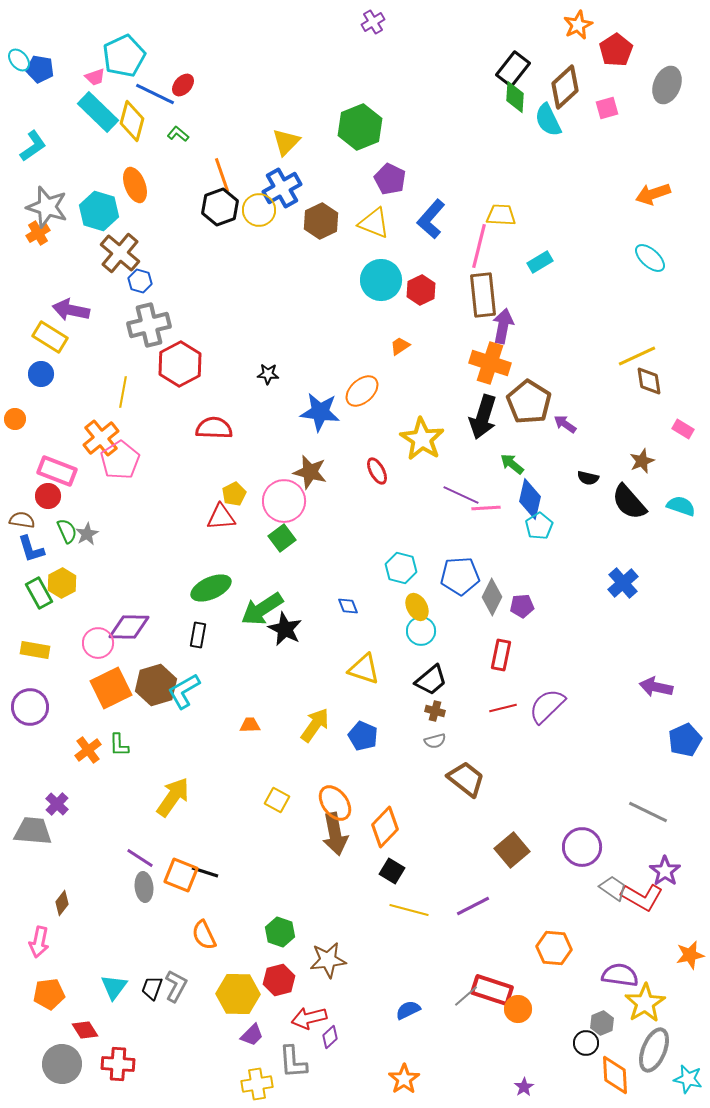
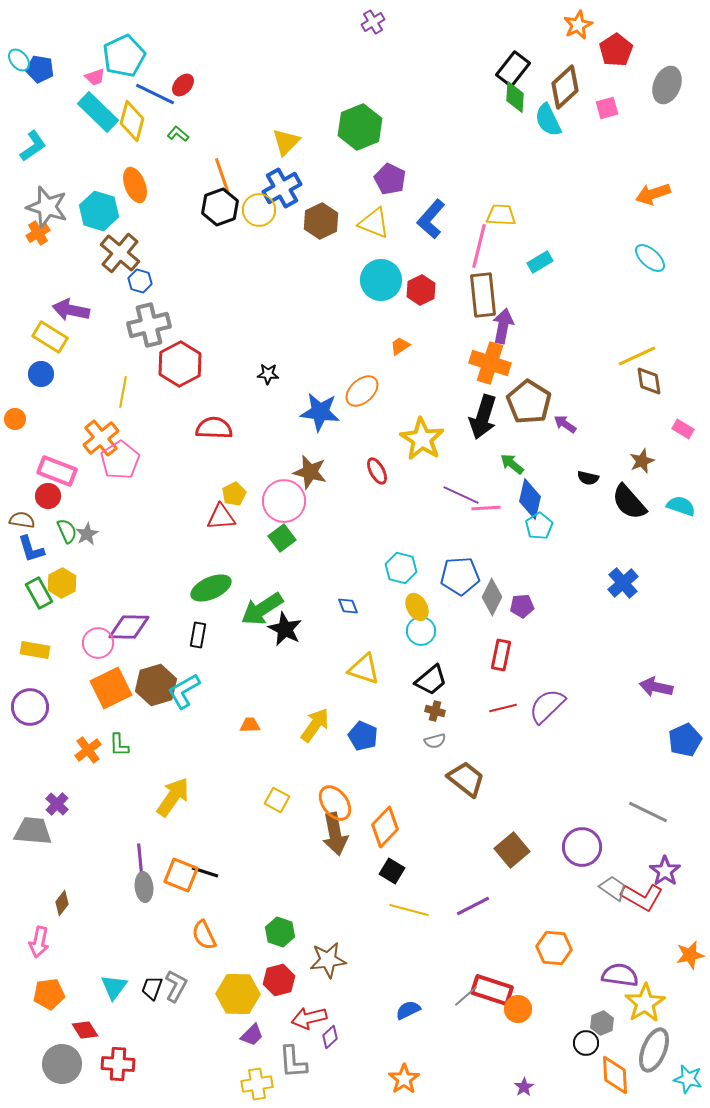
purple line at (140, 858): rotated 52 degrees clockwise
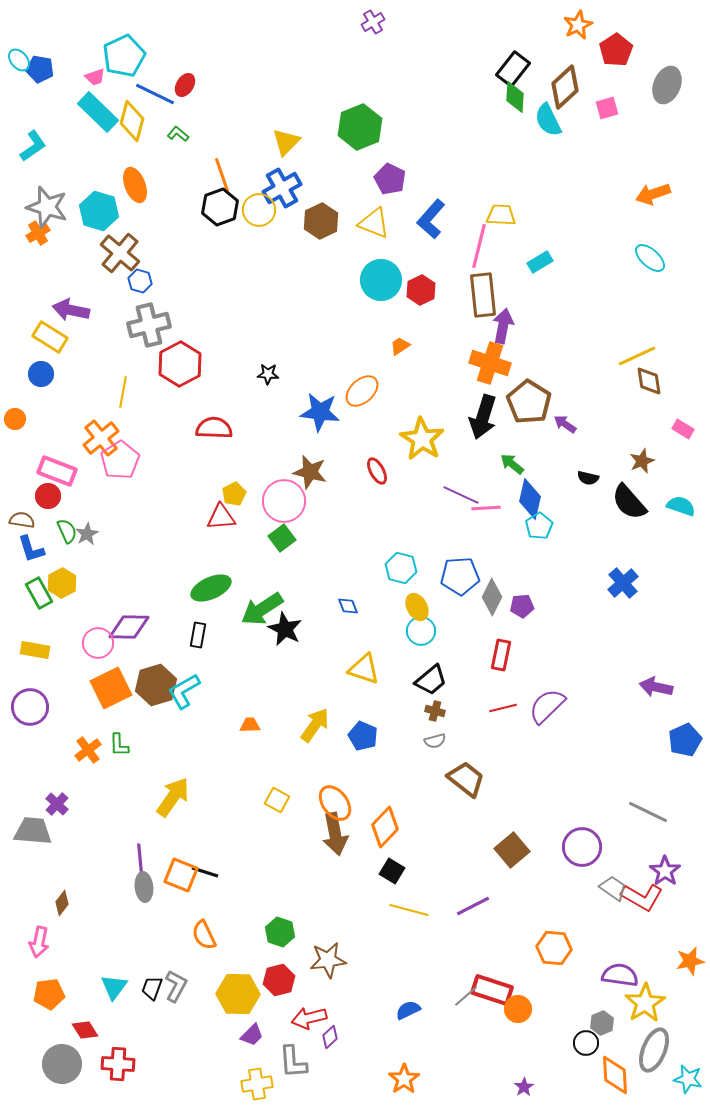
red ellipse at (183, 85): moved 2 px right; rotated 10 degrees counterclockwise
orange star at (690, 955): moved 6 px down
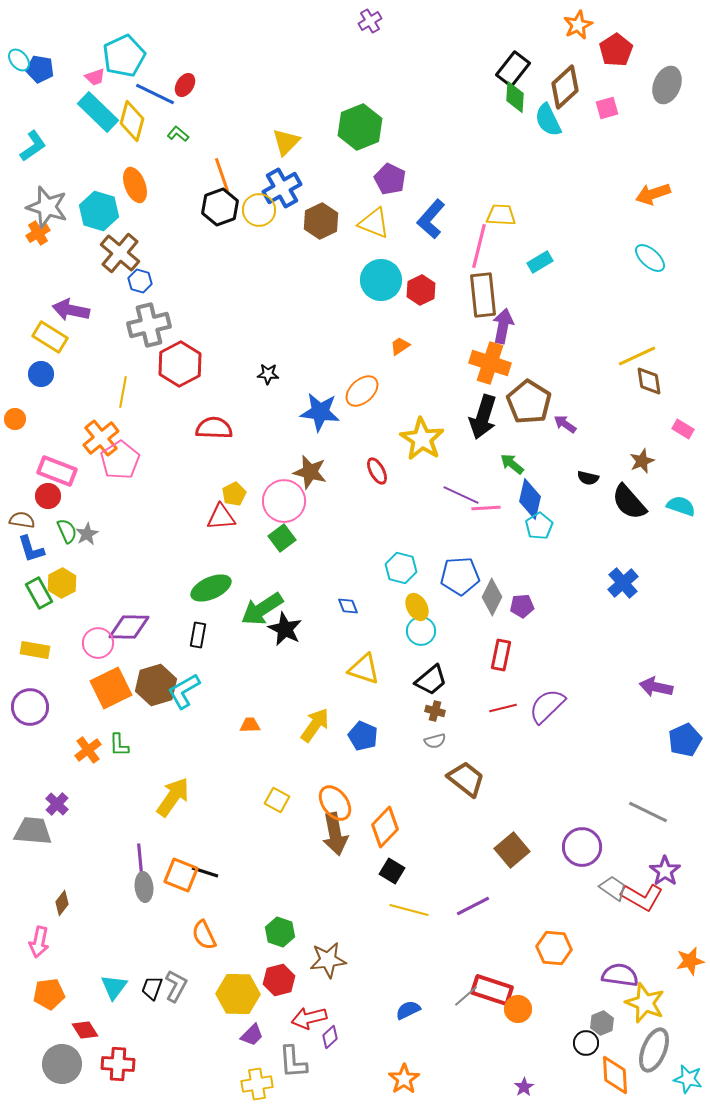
purple cross at (373, 22): moved 3 px left, 1 px up
yellow star at (645, 1003): rotated 18 degrees counterclockwise
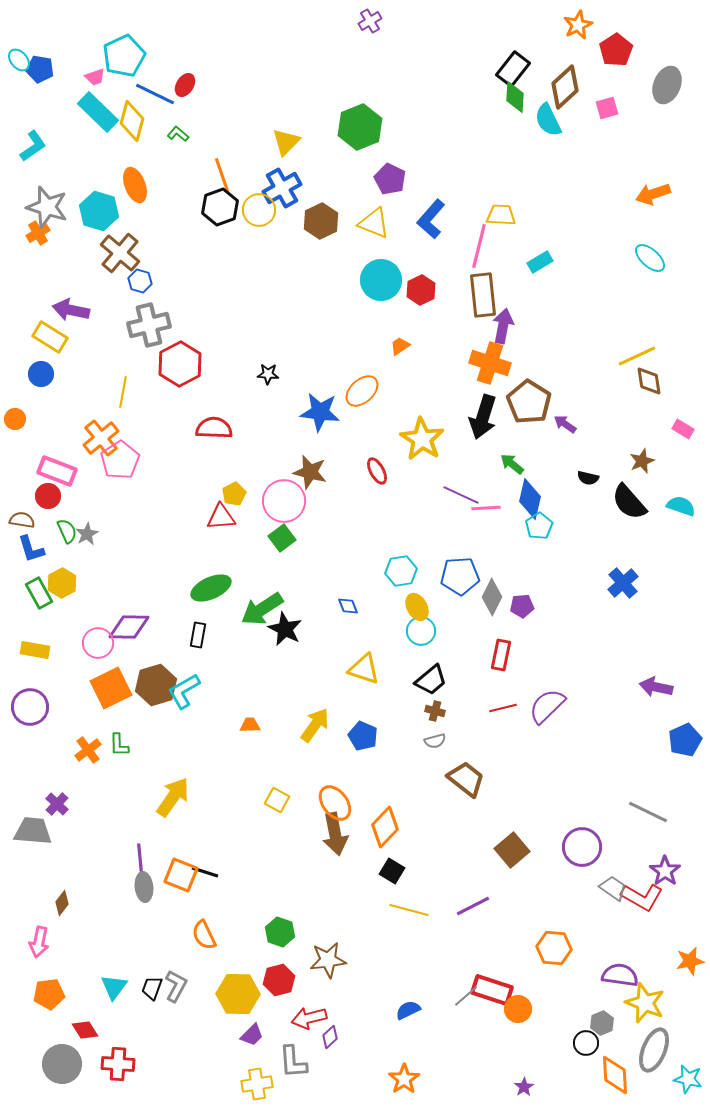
cyan hexagon at (401, 568): moved 3 px down; rotated 24 degrees counterclockwise
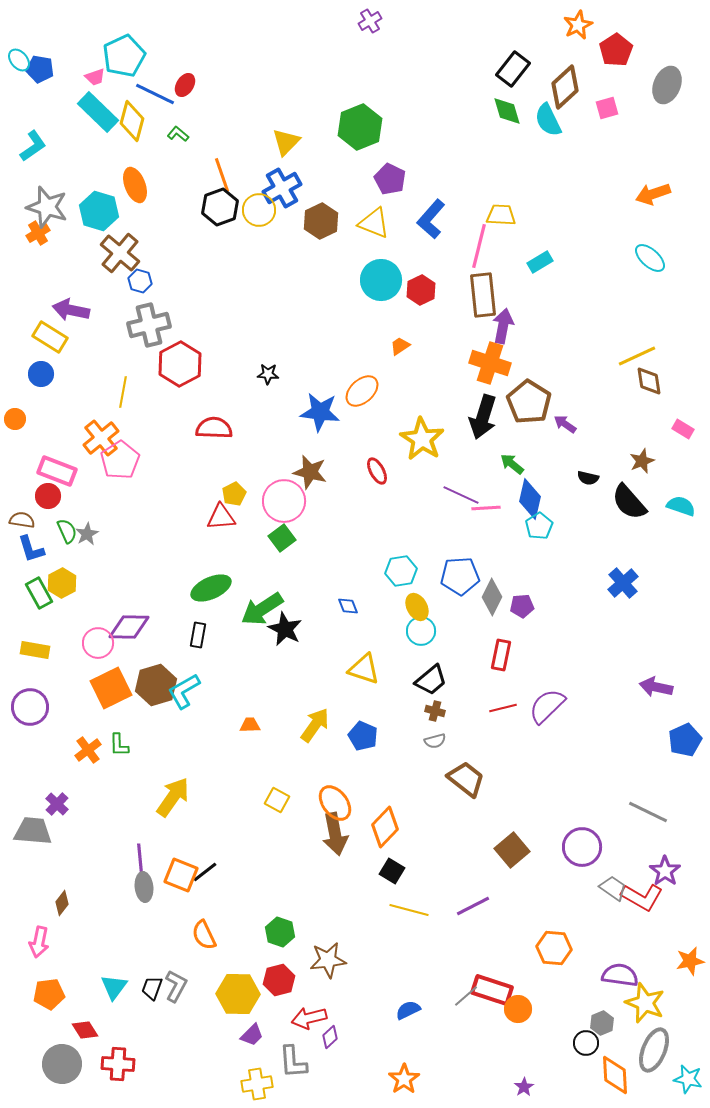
green diamond at (515, 97): moved 8 px left, 14 px down; rotated 20 degrees counterclockwise
black line at (205, 872): rotated 56 degrees counterclockwise
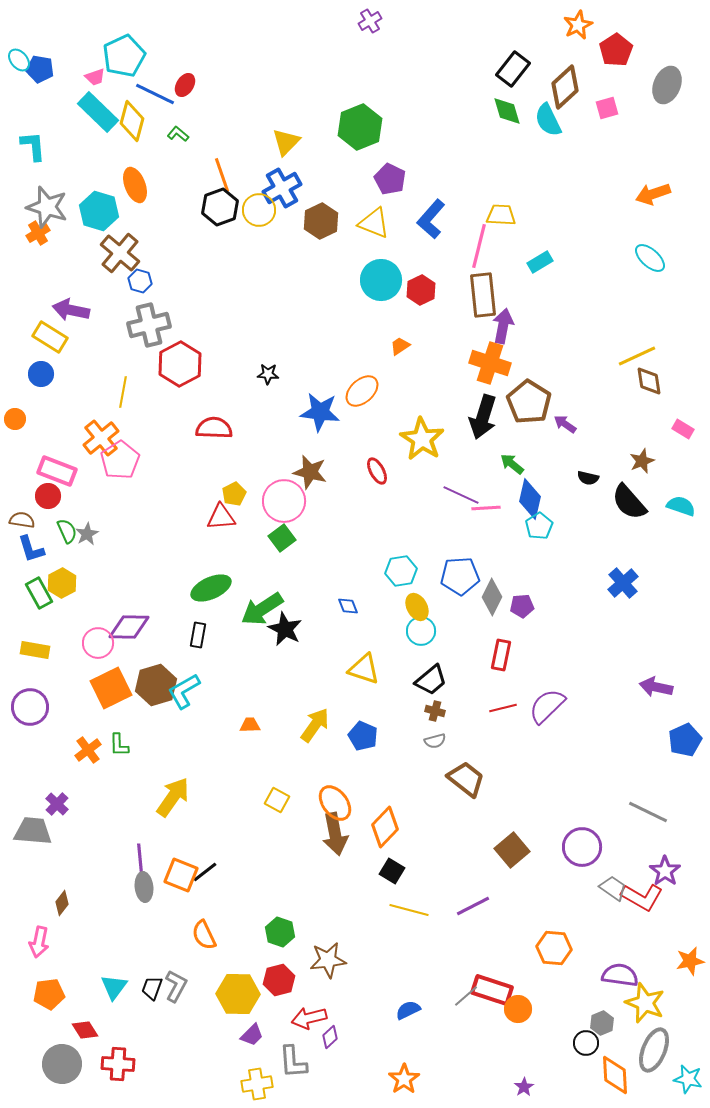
cyan L-shape at (33, 146): rotated 60 degrees counterclockwise
